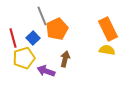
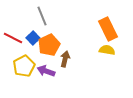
orange pentagon: moved 8 px left, 16 px down
red line: rotated 48 degrees counterclockwise
yellow pentagon: moved 8 px down; rotated 10 degrees counterclockwise
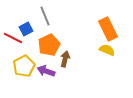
gray line: moved 3 px right
blue square: moved 7 px left, 9 px up; rotated 16 degrees clockwise
yellow semicircle: rotated 14 degrees clockwise
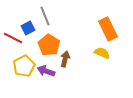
blue square: moved 2 px right, 1 px up
orange pentagon: rotated 15 degrees counterclockwise
yellow semicircle: moved 5 px left, 3 px down
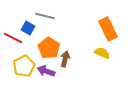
gray line: rotated 54 degrees counterclockwise
blue square: rotated 32 degrees counterclockwise
orange pentagon: moved 3 px down
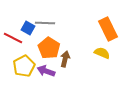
gray line: moved 7 px down; rotated 12 degrees counterclockwise
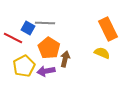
purple arrow: rotated 30 degrees counterclockwise
